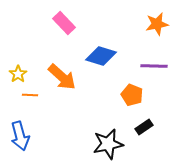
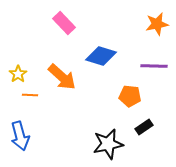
orange pentagon: moved 2 px left, 1 px down; rotated 15 degrees counterclockwise
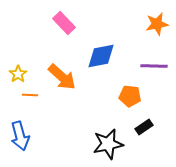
blue diamond: rotated 28 degrees counterclockwise
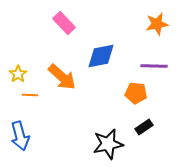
orange pentagon: moved 6 px right, 3 px up
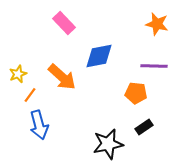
orange star: rotated 25 degrees clockwise
blue diamond: moved 2 px left
yellow star: rotated 12 degrees clockwise
orange line: rotated 56 degrees counterclockwise
blue arrow: moved 19 px right, 11 px up
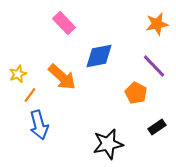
orange star: rotated 25 degrees counterclockwise
purple line: rotated 44 degrees clockwise
orange pentagon: rotated 20 degrees clockwise
black rectangle: moved 13 px right
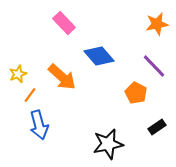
blue diamond: rotated 60 degrees clockwise
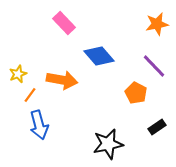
orange arrow: moved 3 px down; rotated 32 degrees counterclockwise
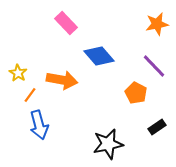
pink rectangle: moved 2 px right
yellow star: moved 1 px up; rotated 18 degrees counterclockwise
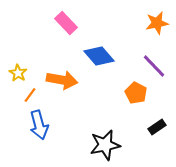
orange star: moved 1 px up
black star: moved 3 px left, 1 px down
